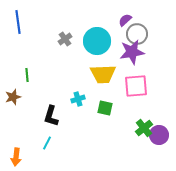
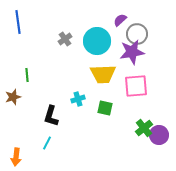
purple semicircle: moved 5 px left
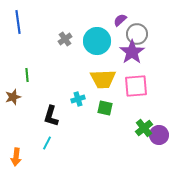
purple star: rotated 25 degrees counterclockwise
yellow trapezoid: moved 5 px down
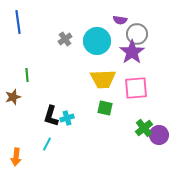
purple semicircle: rotated 128 degrees counterclockwise
pink square: moved 2 px down
cyan cross: moved 11 px left, 19 px down
cyan line: moved 1 px down
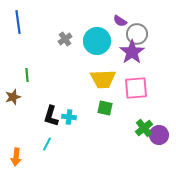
purple semicircle: moved 1 px down; rotated 24 degrees clockwise
cyan cross: moved 2 px right, 1 px up; rotated 24 degrees clockwise
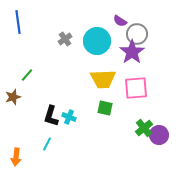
green line: rotated 48 degrees clockwise
cyan cross: rotated 16 degrees clockwise
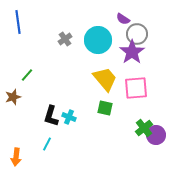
purple semicircle: moved 3 px right, 2 px up
cyan circle: moved 1 px right, 1 px up
yellow trapezoid: moved 2 px right; rotated 128 degrees counterclockwise
purple circle: moved 3 px left
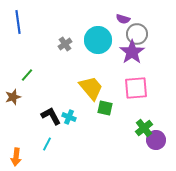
purple semicircle: rotated 16 degrees counterclockwise
gray cross: moved 5 px down
yellow trapezoid: moved 14 px left, 9 px down
black L-shape: rotated 135 degrees clockwise
purple circle: moved 5 px down
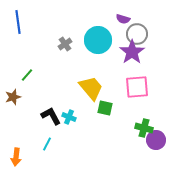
pink square: moved 1 px right, 1 px up
green cross: rotated 36 degrees counterclockwise
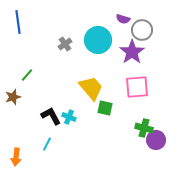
gray circle: moved 5 px right, 4 px up
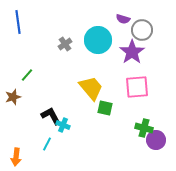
cyan cross: moved 6 px left, 8 px down
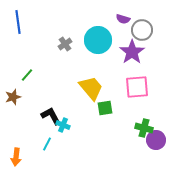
green square: rotated 21 degrees counterclockwise
